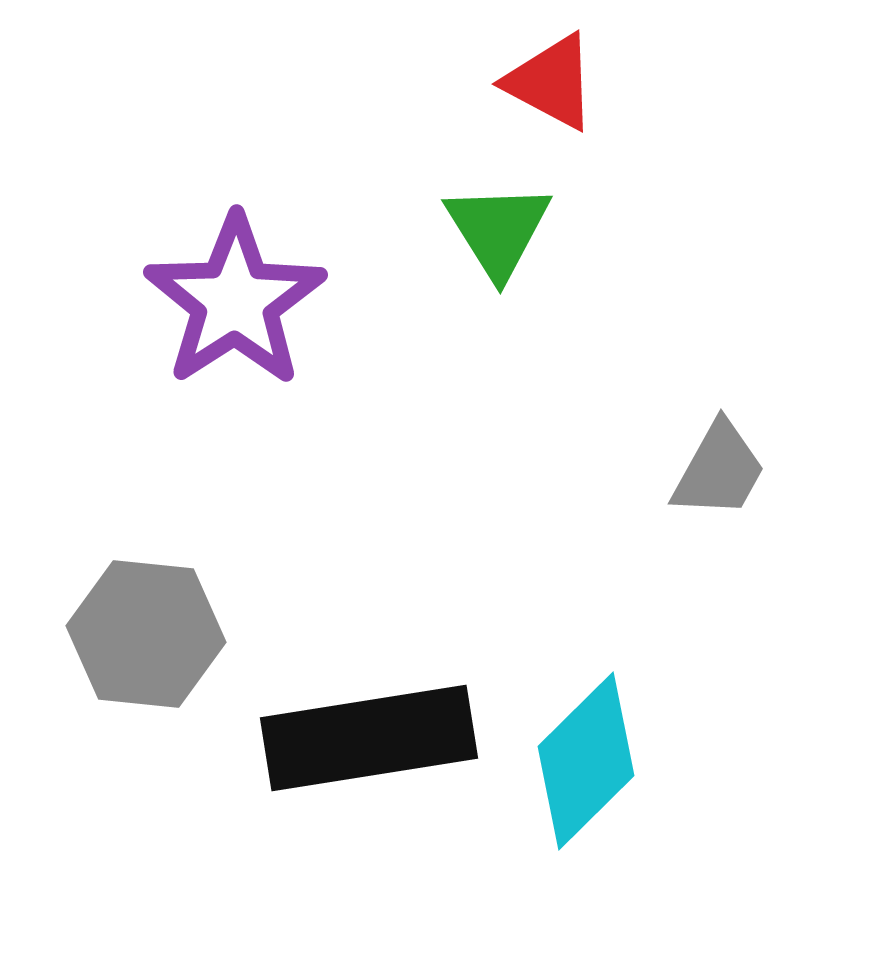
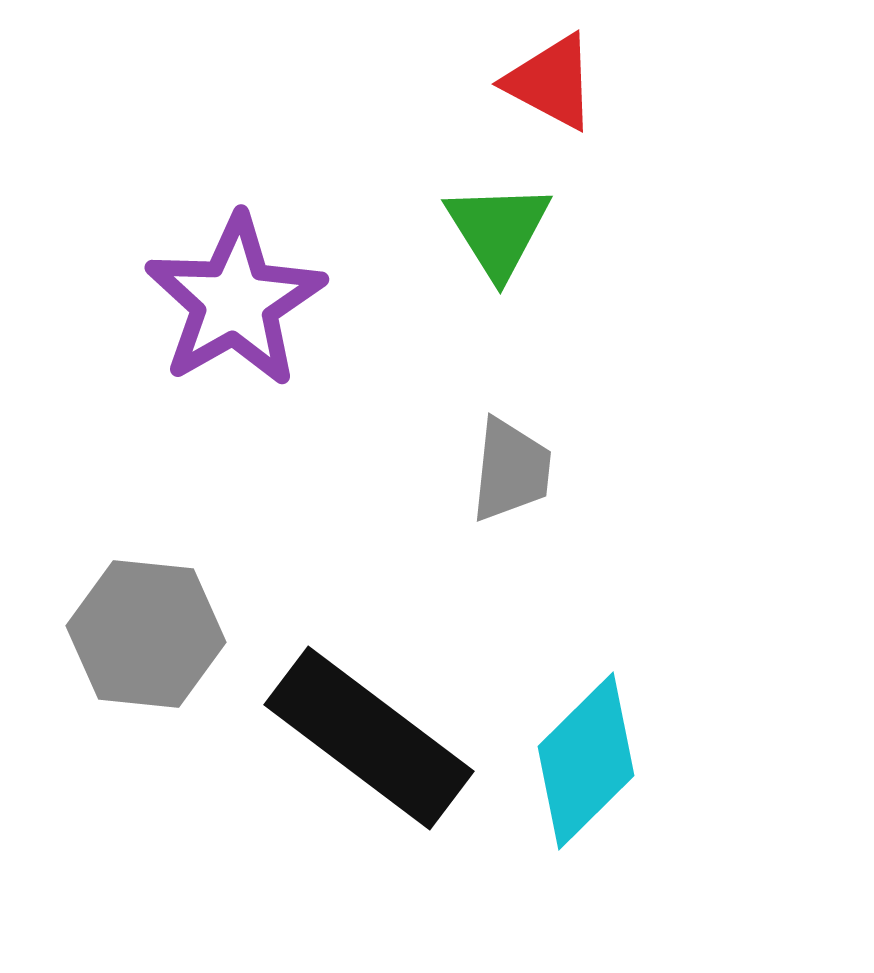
purple star: rotated 3 degrees clockwise
gray trapezoid: moved 208 px left; rotated 23 degrees counterclockwise
black rectangle: rotated 46 degrees clockwise
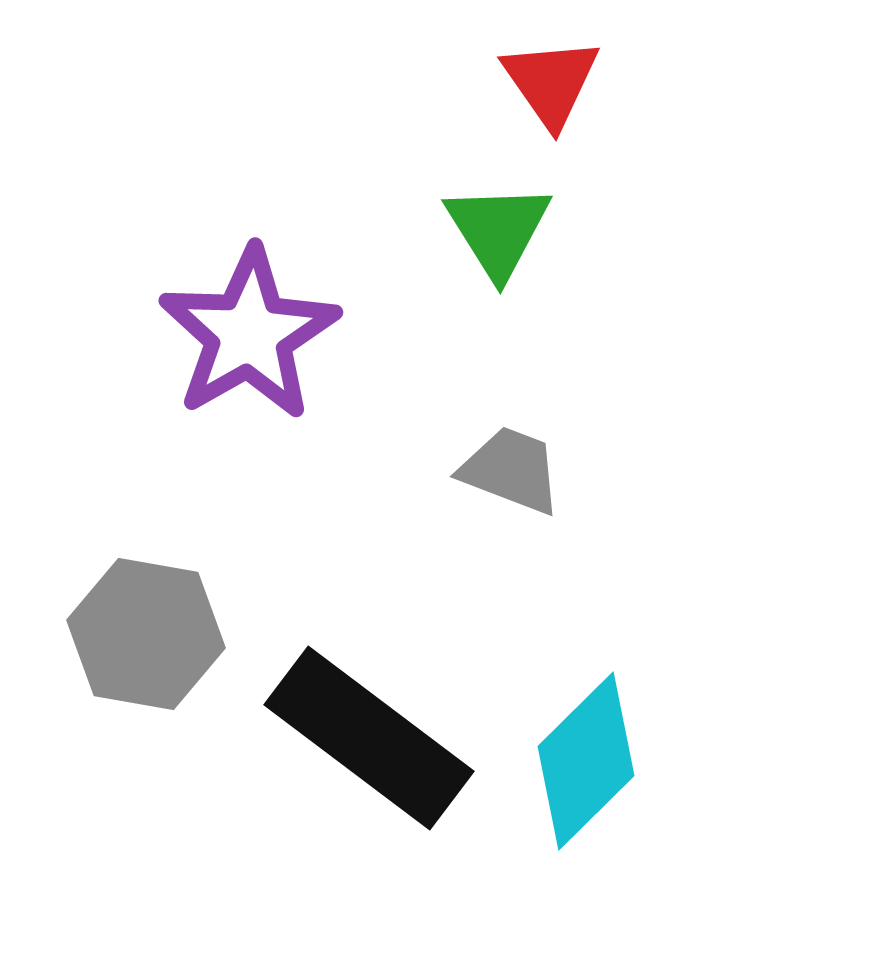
red triangle: rotated 27 degrees clockwise
purple star: moved 14 px right, 33 px down
gray trapezoid: rotated 75 degrees counterclockwise
gray hexagon: rotated 4 degrees clockwise
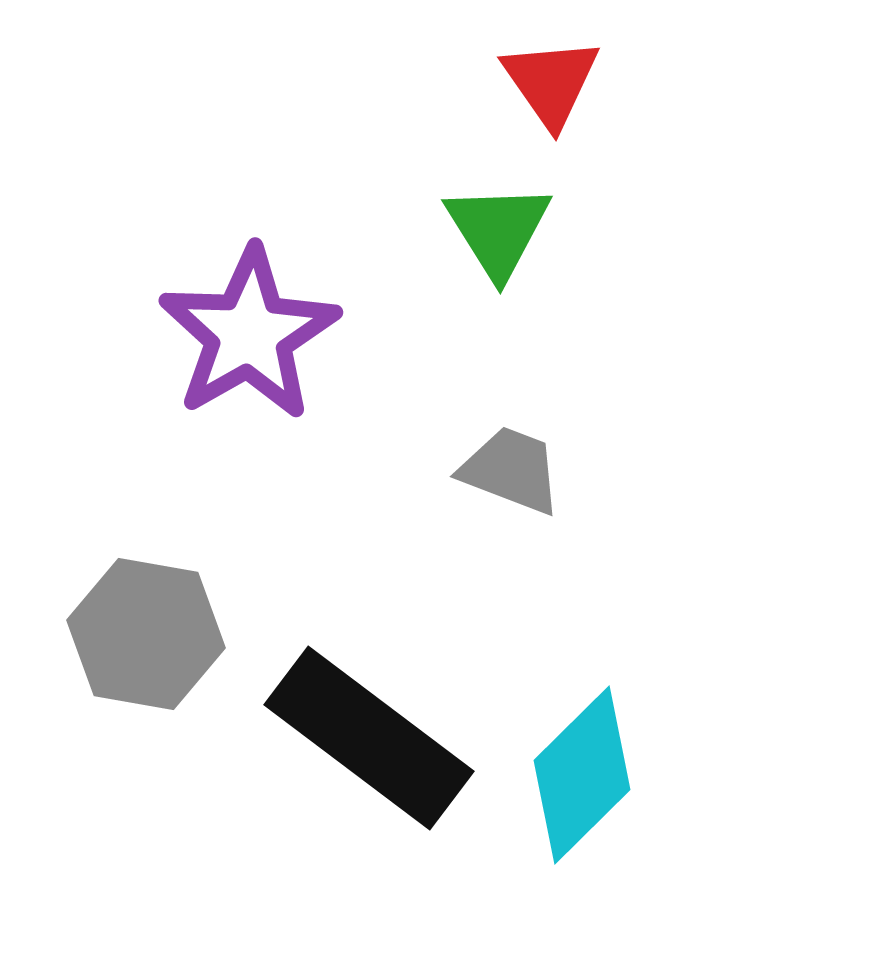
cyan diamond: moved 4 px left, 14 px down
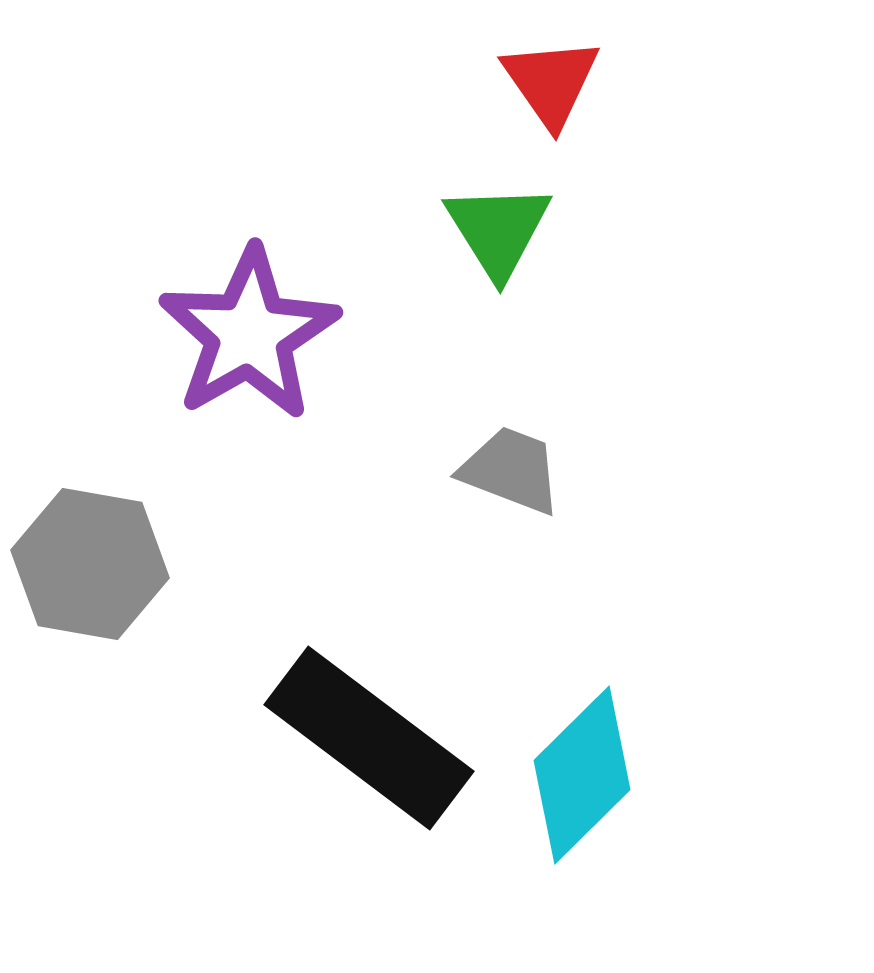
gray hexagon: moved 56 px left, 70 px up
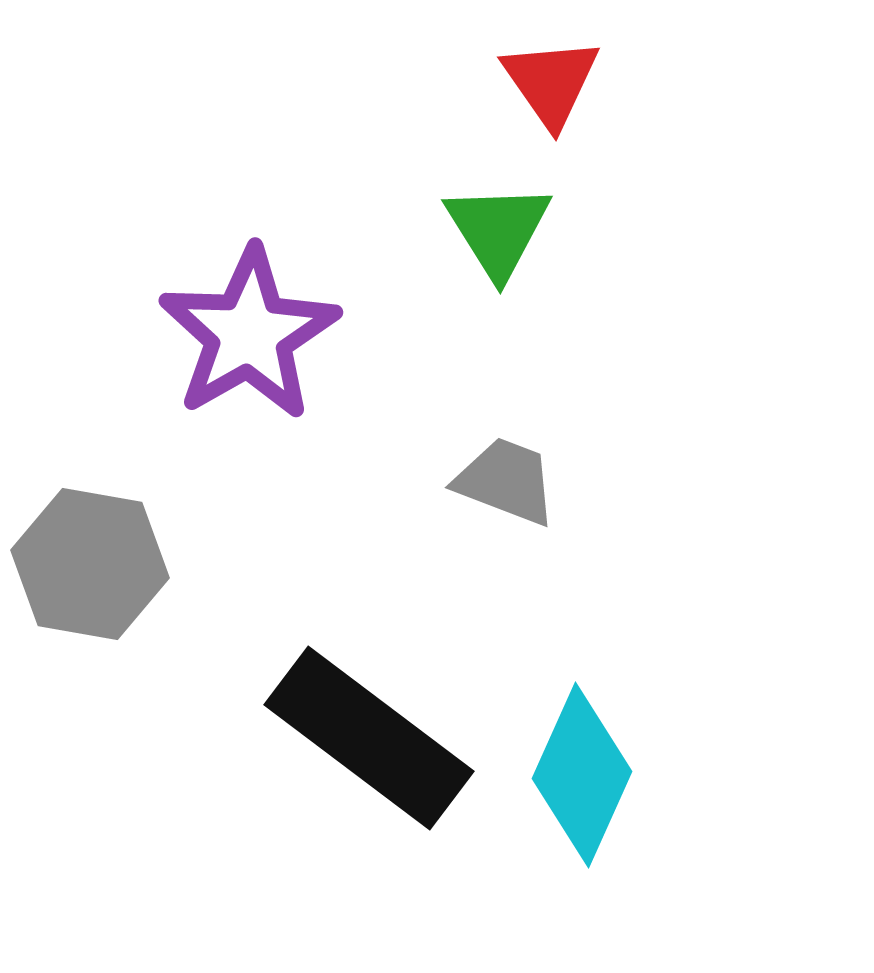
gray trapezoid: moved 5 px left, 11 px down
cyan diamond: rotated 21 degrees counterclockwise
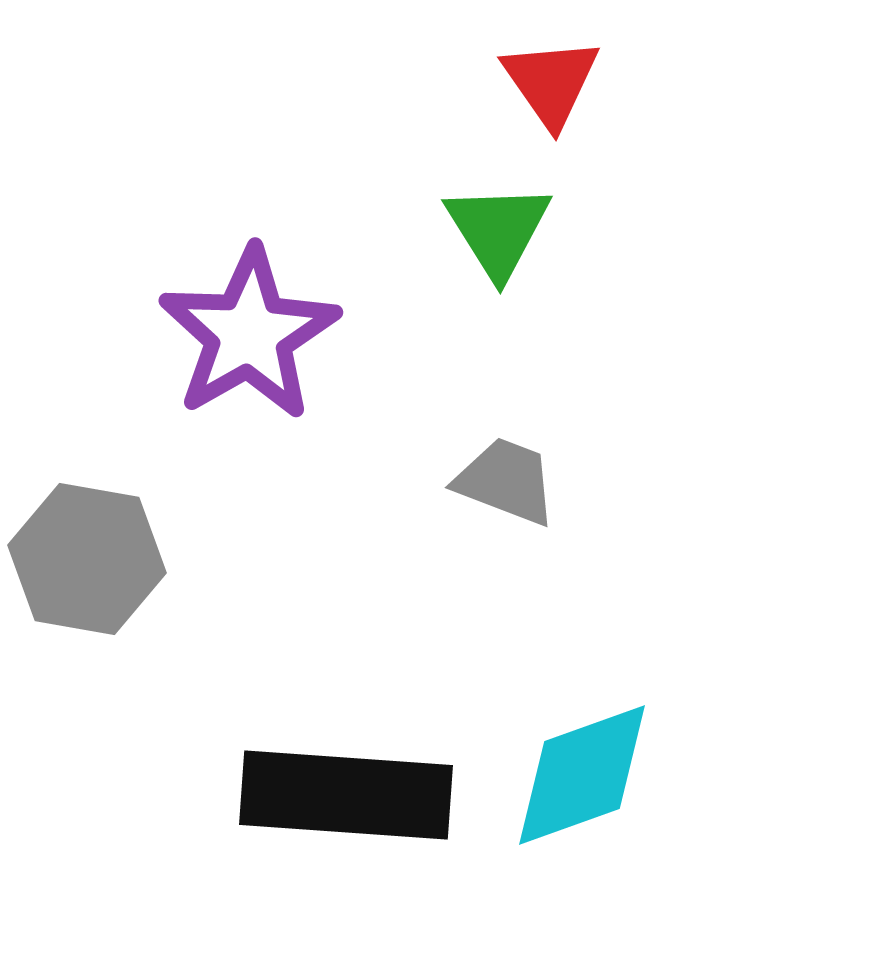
gray hexagon: moved 3 px left, 5 px up
black rectangle: moved 23 px left, 57 px down; rotated 33 degrees counterclockwise
cyan diamond: rotated 46 degrees clockwise
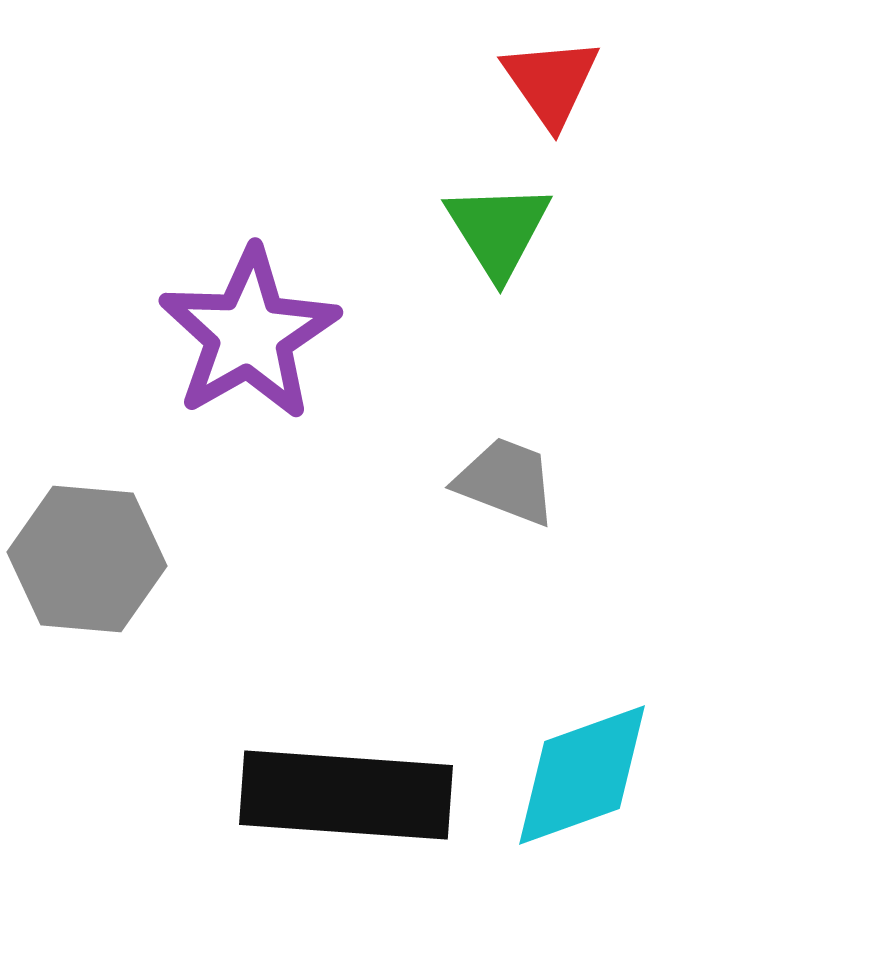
gray hexagon: rotated 5 degrees counterclockwise
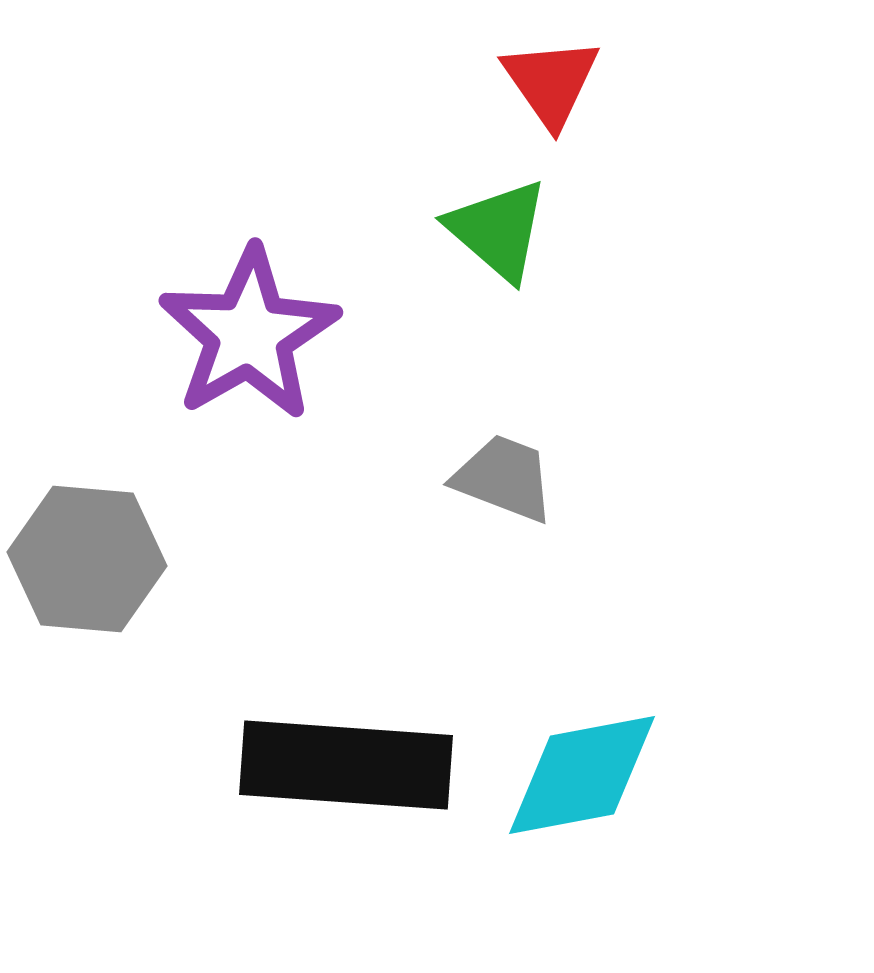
green triangle: rotated 17 degrees counterclockwise
gray trapezoid: moved 2 px left, 3 px up
cyan diamond: rotated 9 degrees clockwise
black rectangle: moved 30 px up
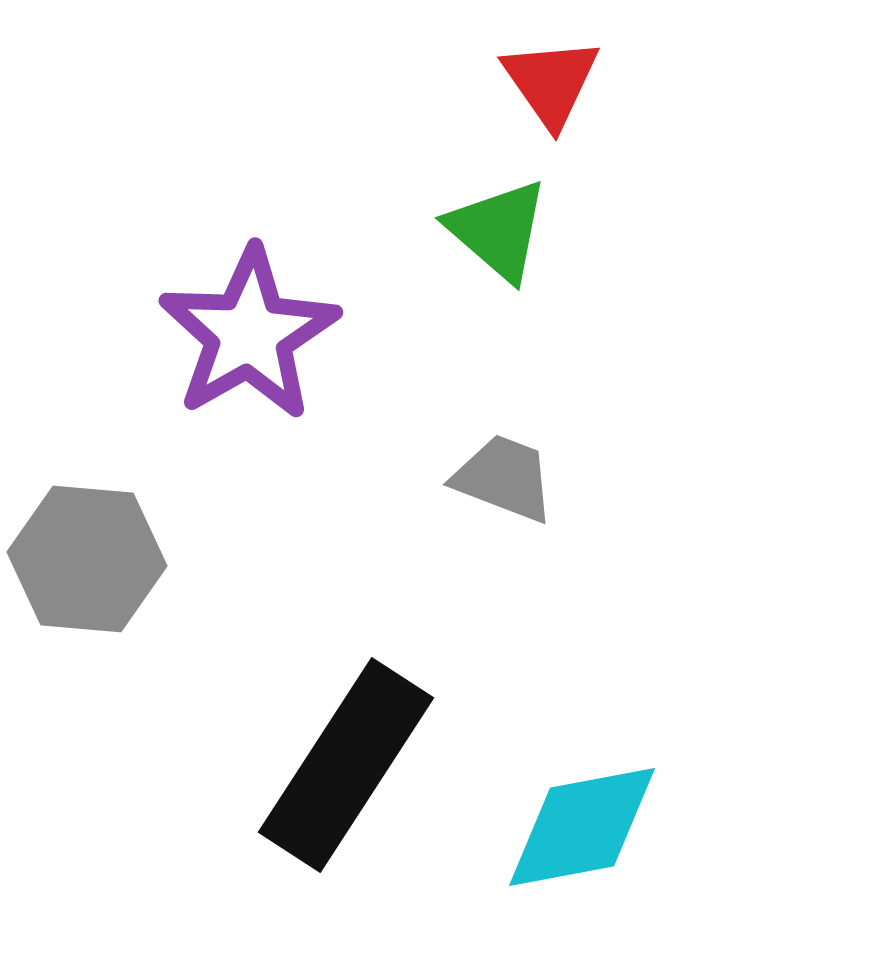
black rectangle: rotated 61 degrees counterclockwise
cyan diamond: moved 52 px down
